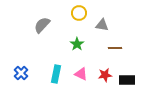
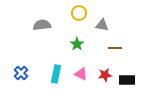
gray semicircle: rotated 42 degrees clockwise
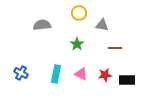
blue cross: rotated 16 degrees counterclockwise
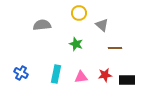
gray triangle: rotated 32 degrees clockwise
green star: moved 1 px left; rotated 16 degrees counterclockwise
pink triangle: moved 3 px down; rotated 32 degrees counterclockwise
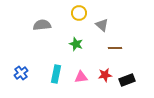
blue cross: rotated 24 degrees clockwise
black rectangle: rotated 21 degrees counterclockwise
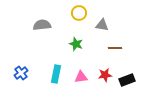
gray triangle: rotated 32 degrees counterclockwise
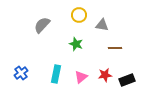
yellow circle: moved 2 px down
gray semicircle: rotated 42 degrees counterclockwise
pink triangle: rotated 32 degrees counterclockwise
